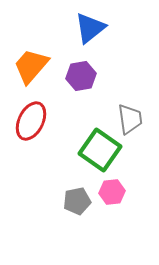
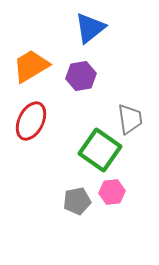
orange trapezoid: rotated 18 degrees clockwise
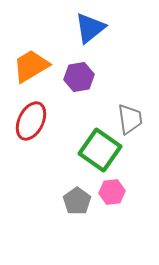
purple hexagon: moved 2 px left, 1 px down
gray pentagon: rotated 24 degrees counterclockwise
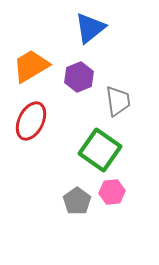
purple hexagon: rotated 12 degrees counterclockwise
gray trapezoid: moved 12 px left, 18 px up
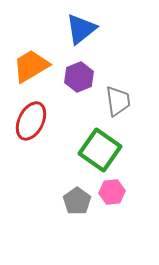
blue triangle: moved 9 px left, 1 px down
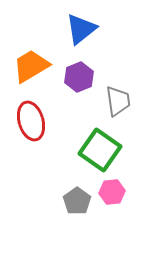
red ellipse: rotated 42 degrees counterclockwise
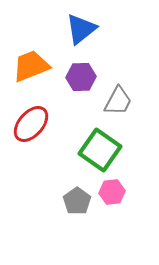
orange trapezoid: rotated 9 degrees clockwise
purple hexagon: moved 2 px right; rotated 20 degrees clockwise
gray trapezoid: rotated 36 degrees clockwise
red ellipse: moved 3 px down; rotated 57 degrees clockwise
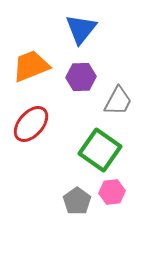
blue triangle: rotated 12 degrees counterclockwise
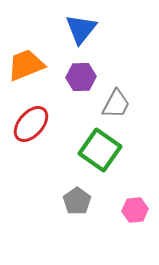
orange trapezoid: moved 5 px left, 1 px up
gray trapezoid: moved 2 px left, 3 px down
pink hexagon: moved 23 px right, 18 px down
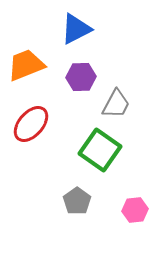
blue triangle: moved 5 px left; rotated 24 degrees clockwise
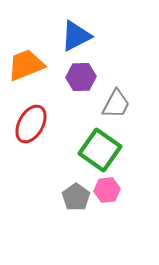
blue triangle: moved 7 px down
red ellipse: rotated 12 degrees counterclockwise
gray pentagon: moved 1 px left, 4 px up
pink hexagon: moved 28 px left, 20 px up
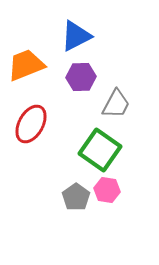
pink hexagon: rotated 15 degrees clockwise
